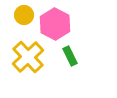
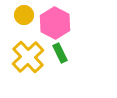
pink hexagon: moved 1 px up
green rectangle: moved 10 px left, 3 px up
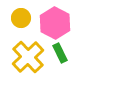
yellow circle: moved 3 px left, 3 px down
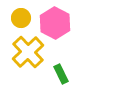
green rectangle: moved 1 px right, 21 px down
yellow cross: moved 5 px up
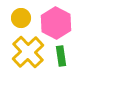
pink hexagon: moved 1 px right
green rectangle: moved 18 px up; rotated 18 degrees clockwise
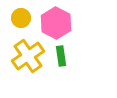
yellow cross: moved 4 px down; rotated 8 degrees clockwise
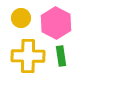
yellow cross: rotated 36 degrees clockwise
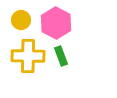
yellow circle: moved 2 px down
green rectangle: rotated 12 degrees counterclockwise
